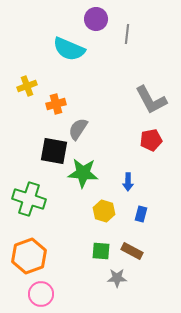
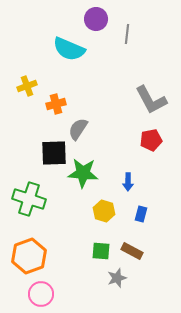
black square: moved 2 px down; rotated 12 degrees counterclockwise
gray star: rotated 18 degrees counterclockwise
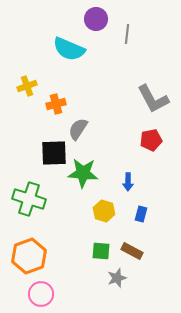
gray L-shape: moved 2 px right, 1 px up
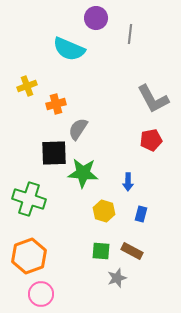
purple circle: moved 1 px up
gray line: moved 3 px right
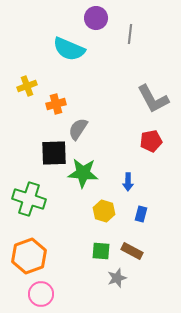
red pentagon: moved 1 px down
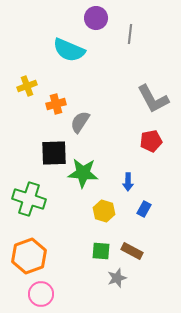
cyan semicircle: moved 1 px down
gray semicircle: moved 2 px right, 7 px up
blue rectangle: moved 3 px right, 5 px up; rotated 14 degrees clockwise
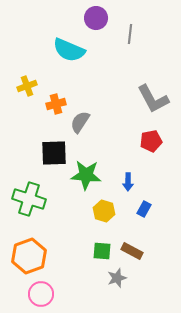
green star: moved 3 px right, 2 px down
green square: moved 1 px right
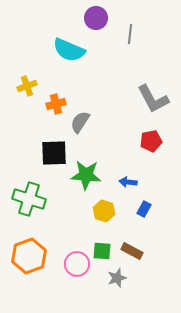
blue arrow: rotated 96 degrees clockwise
pink circle: moved 36 px right, 30 px up
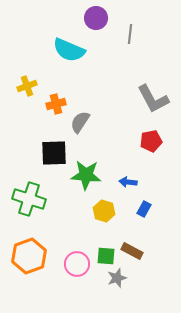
green square: moved 4 px right, 5 px down
